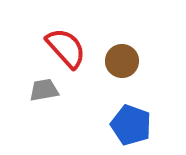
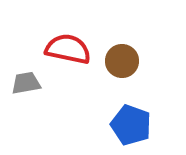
red semicircle: moved 2 px right, 1 px down; rotated 36 degrees counterclockwise
gray trapezoid: moved 18 px left, 7 px up
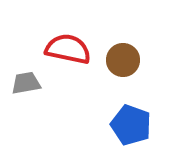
brown circle: moved 1 px right, 1 px up
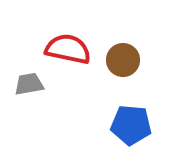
gray trapezoid: moved 3 px right, 1 px down
blue pentagon: rotated 15 degrees counterclockwise
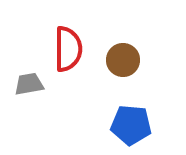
red semicircle: rotated 78 degrees clockwise
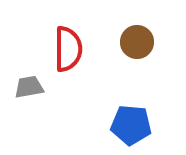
brown circle: moved 14 px right, 18 px up
gray trapezoid: moved 3 px down
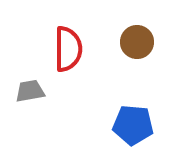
gray trapezoid: moved 1 px right, 4 px down
blue pentagon: moved 2 px right
